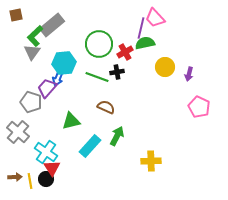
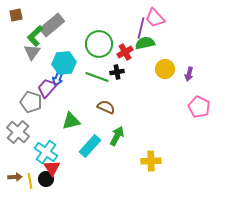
yellow circle: moved 2 px down
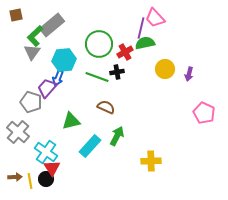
cyan hexagon: moved 3 px up
pink pentagon: moved 5 px right, 6 px down
